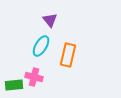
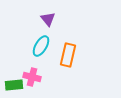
purple triangle: moved 2 px left, 1 px up
pink cross: moved 2 px left
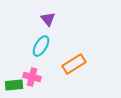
orange rectangle: moved 6 px right, 9 px down; rotated 45 degrees clockwise
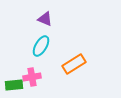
purple triangle: moved 3 px left; rotated 28 degrees counterclockwise
pink cross: rotated 24 degrees counterclockwise
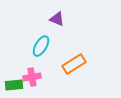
purple triangle: moved 12 px right
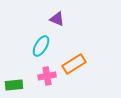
pink cross: moved 15 px right, 1 px up
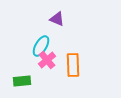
orange rectangle: moved 1 px left, 1 px down; rotated 60 degrees counterclockwise
pink cross: moved 16 px up; rotated 30 degrees counterclockwise
green rectangle: moved 8 px right, 4 px up
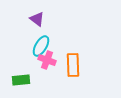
purple triangle: moved 20 px left; rotated 14 degrees clockwise
pink cross: rotated 30 degrees counterclockwise
green rectangle: moved 1 px left, 1 px up
